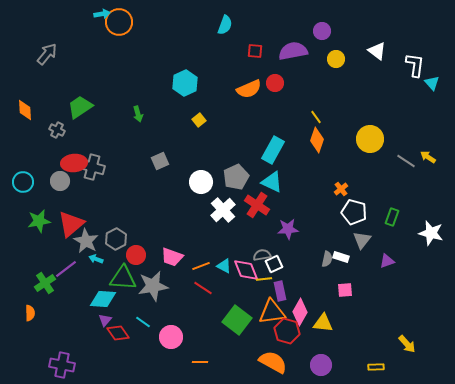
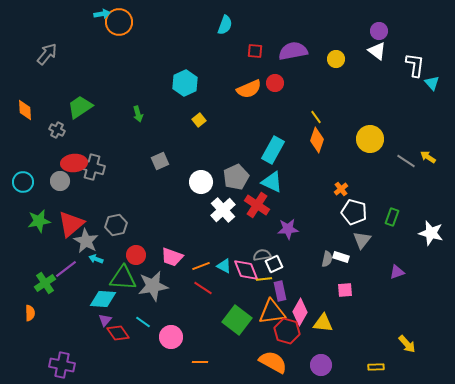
purple circle at (322, 31): moved 57 px right
gray hexagon at (116, 239): moved 14 px up; rotated 15 degrees clockwise
purple triangle at (387, 261): moved 10 px right, 11 px down
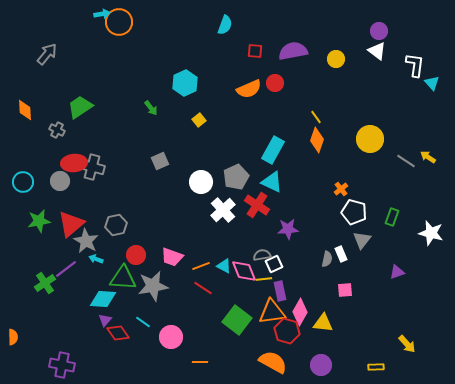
green arrow at (138, 114): moved 13 px right, 6 px up; rotated 21 degrees counterclockwise
white rectangle at (341, 257): moved 3 px up; rotated 49 degrees clockwise
pink diamond at (246, 270): moved 2 px left, 1 px down
orange semicircle at (30, 313): moved 17 px left, 24 px down
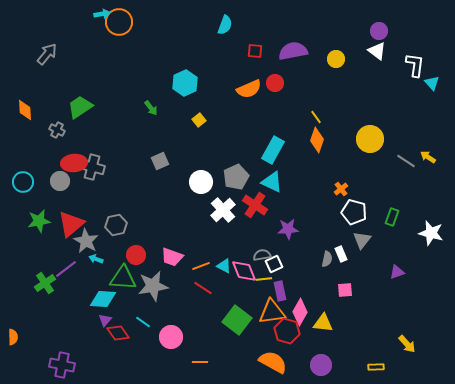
red cross at (257, 205): moved 2 px left
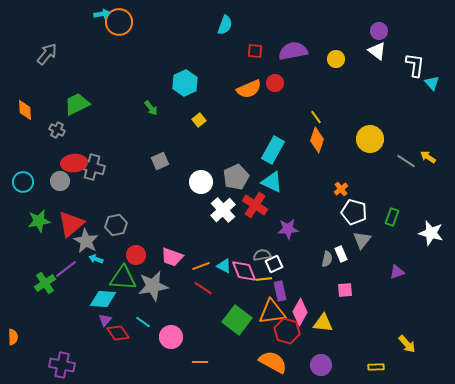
green trapezoid at (80, 107): moved 3 px left, 3 px up; rotated 8 degrees clockwise
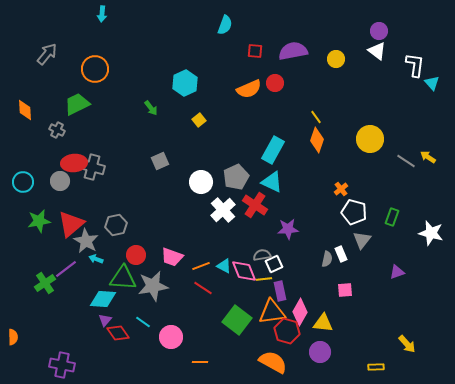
cyan arrow at (102, 14): rotated 105 degrees clockwise
orange circle at (119, 22): moved 24 px left, 47 px down
purple circle at (321, 365): moved 1 px left, 13 px up
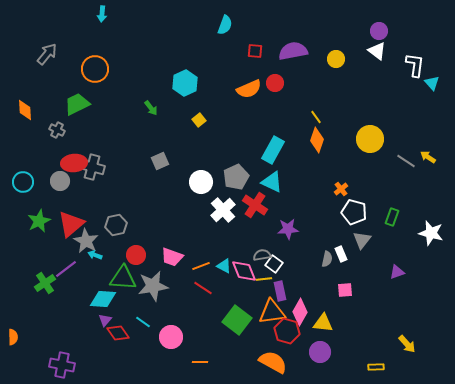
green star at (39, 221): rotated 15 degrees counterclockwise
cyan arrow at (96, 259): moved 1 px left, 4 px up
white square at (274, 264): rotated 30 degrees counterclockwise
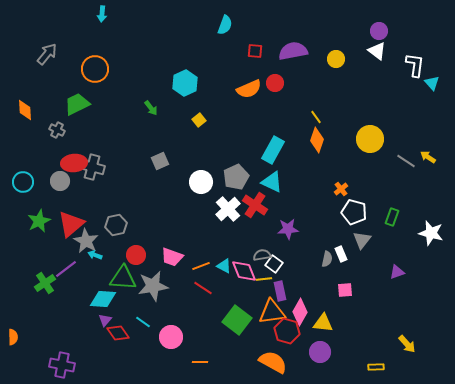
white cross at (223, 210): moved 5 px right, 1 px up
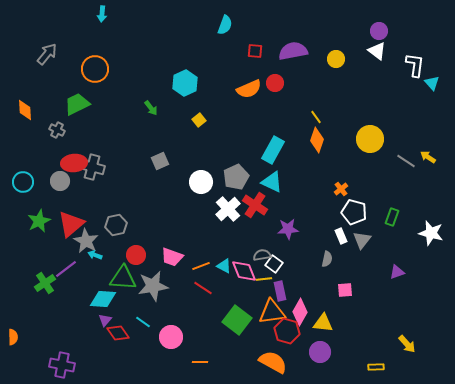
white rectangle at (341, 254): moved 18 px up
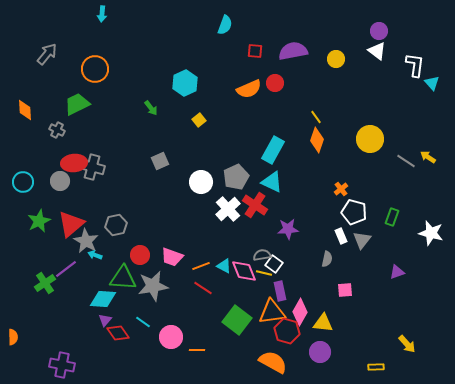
red circle at (136, 255): moved 4 px right
yellow line at (264, 279): moved 6 px up; rotated 21 degrees clockwise
orange line at (200, 362): moved 3 px left, 12 px up
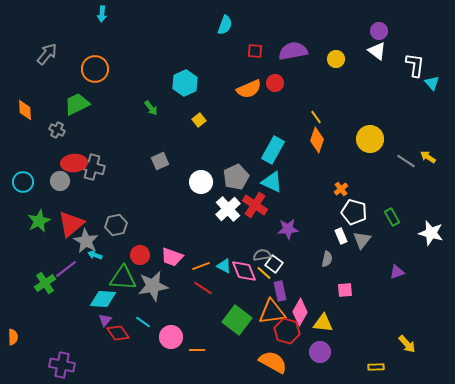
green rectangle at (392, 217): rotated 48 degrees counterclockwise
yellow line at (264, 273): rotated 28 degrees clockwise
